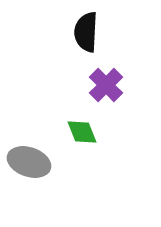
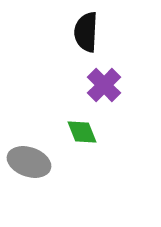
purple cross: moved 2 px left
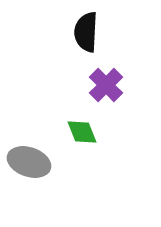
purple cross: moved 2 px right
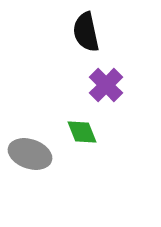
black semicircle: rotated 15 degrees counterclockwise
gray ellipse: moved 1 px right, 8 px up
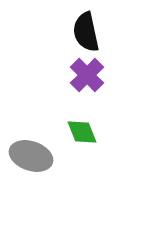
purple cross: moved 19 px left, 10 px up
gray ellipse: moved 1 px right, 2 px down
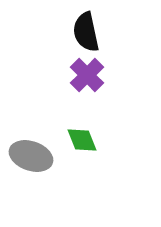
green diamond: moved 8 px down
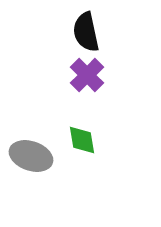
green diamond: rotated 12 degrees clockwise
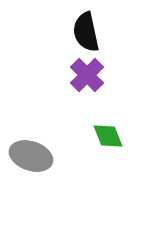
green diamond: moved 26 px right, 4 px up; rotated 12 degrees counterclockwise
